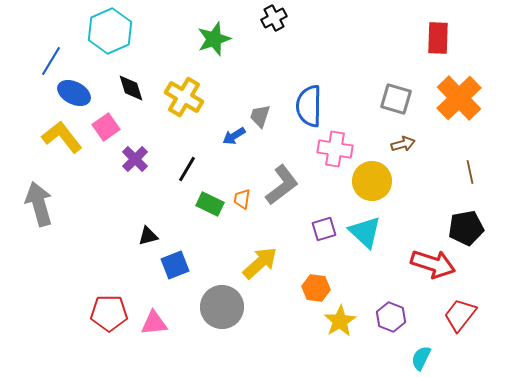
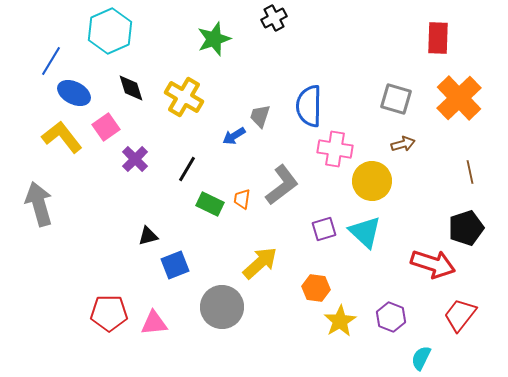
black pentagon: rotated 8 degrees counterclockwise
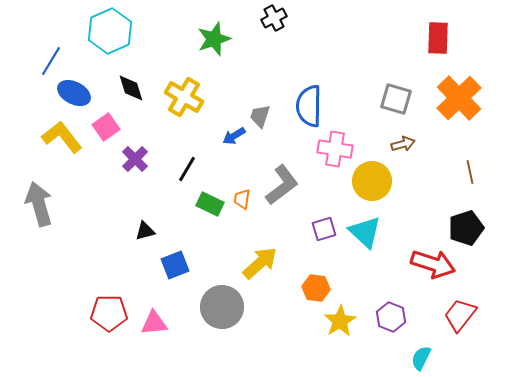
black triangle: moved 3 px left, 5 px up
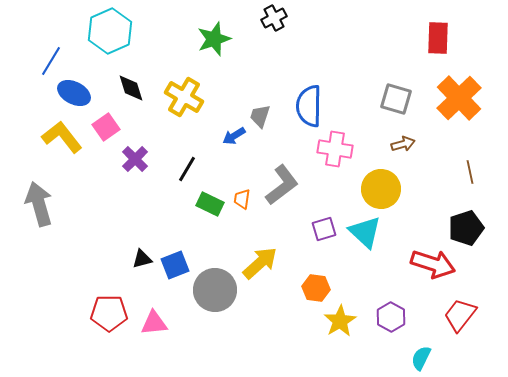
yellow circle: moved 9 px right, 8 px down
black triangle: moved 3 px left, 28 px down
gray circle: moved 7 px left, 17 px up
purple hexagon: rotated 8 degrees clockwise
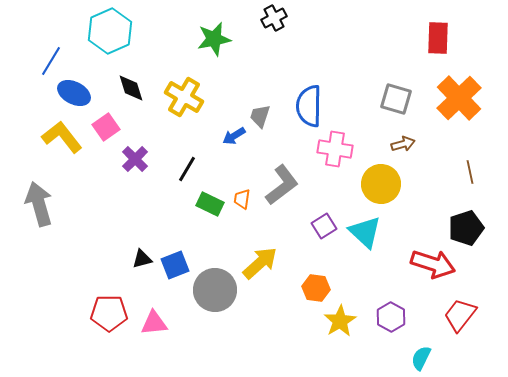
green star: rotated 8 degrees clockwise
yellow circle: moved 5 px up
purple square: moved 3 px up; rotated 15 degrees counterclockwise
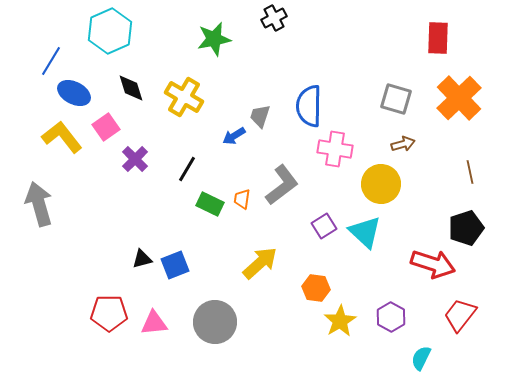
gray circle: moved 32 px down
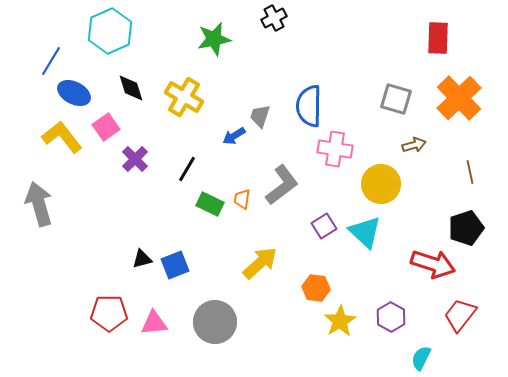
brown arrow: moved 11 px right, 1 px down
